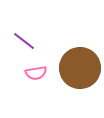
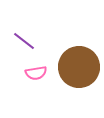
brown circle: moved 1 px left, 1 px up
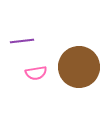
purple line: moved 2 px left; rotated 45 degrees counterclockwise
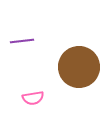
pink semicircle: moved 3 px left, 25 px down
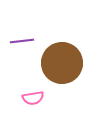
brown circle: moved 17 px left, 4 px up
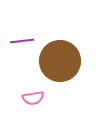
brown circle: moved 2 px left, 2 px up
